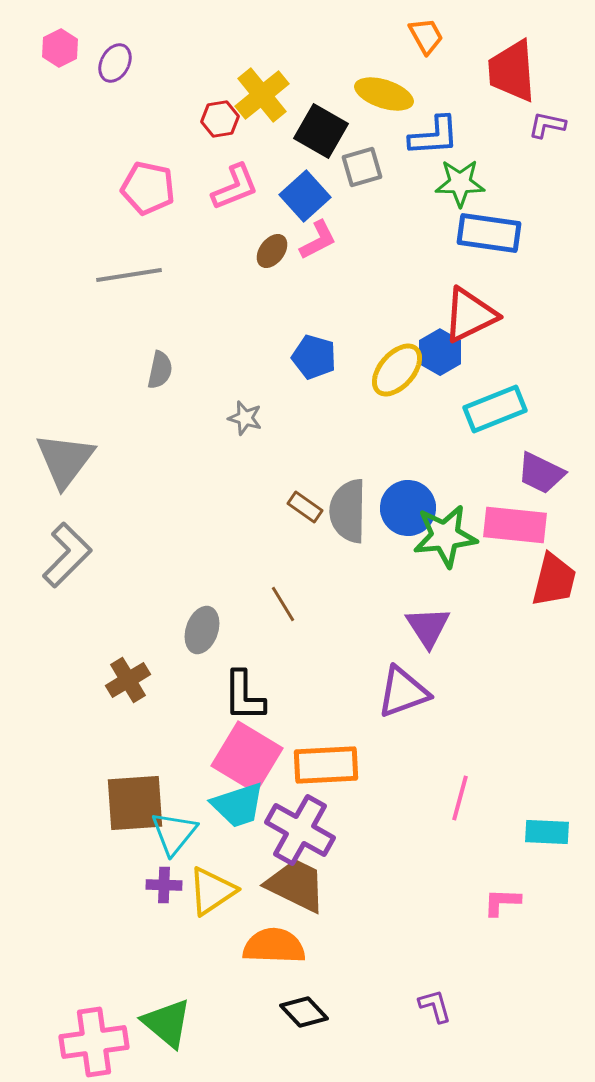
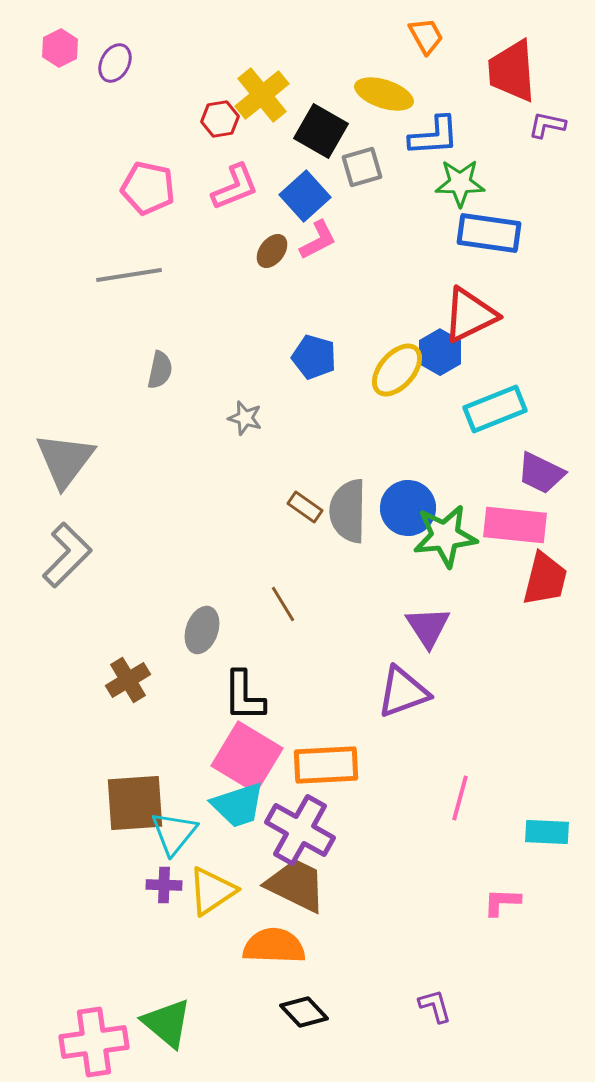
red trapezoid at (554, 580): moved 9 px left, 1 px up
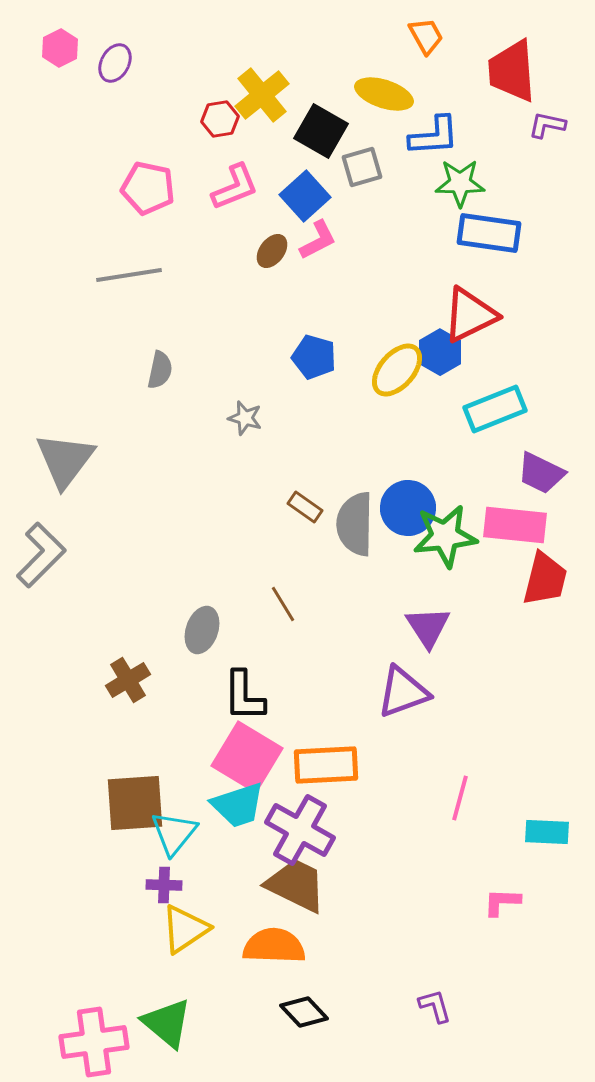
gray semicircle at (348, 511): moved 7 px right, 13 px down
gray L-shape at (67, 555): moved 26 px left
yellow triangle at (212, 891): moved 27 px left, 38 px down
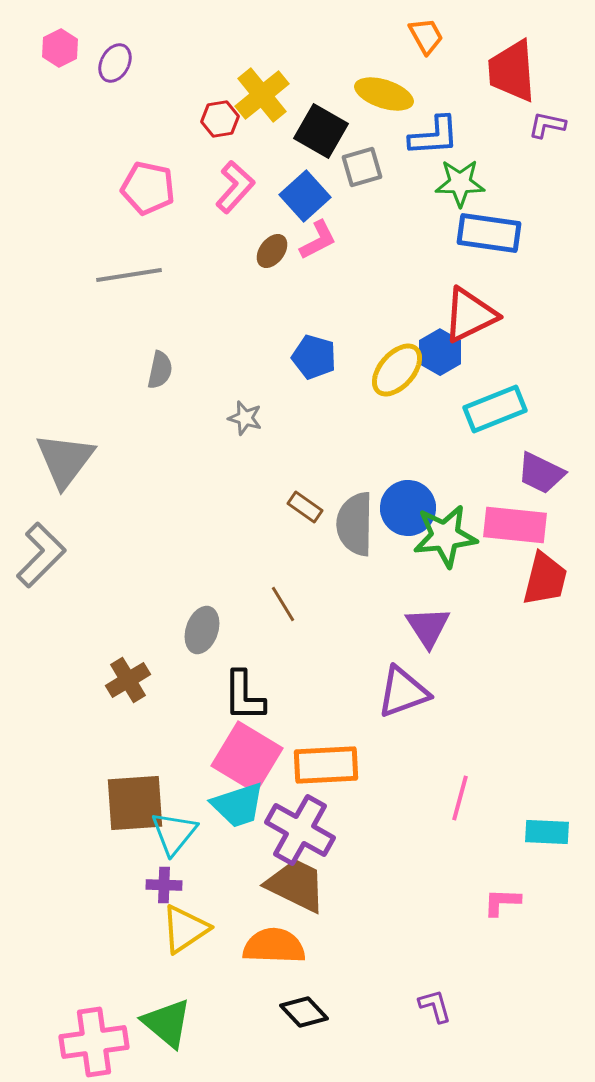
pink L-shape at (235, 187): rotated 26 degrees counterclockwise
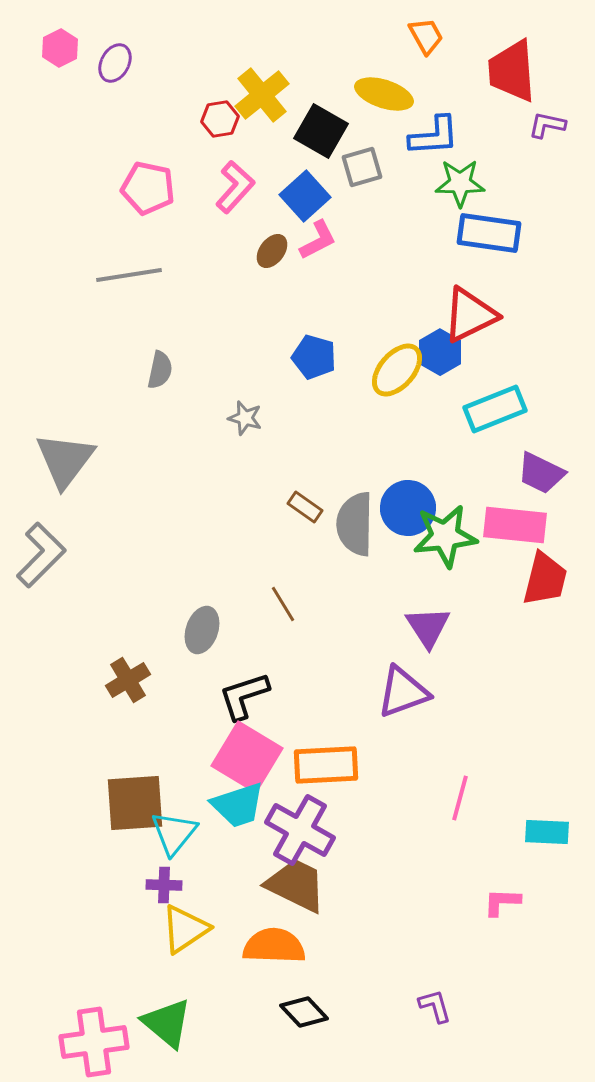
black L-shape at (244, 696): rotated 72 degrees clockwise
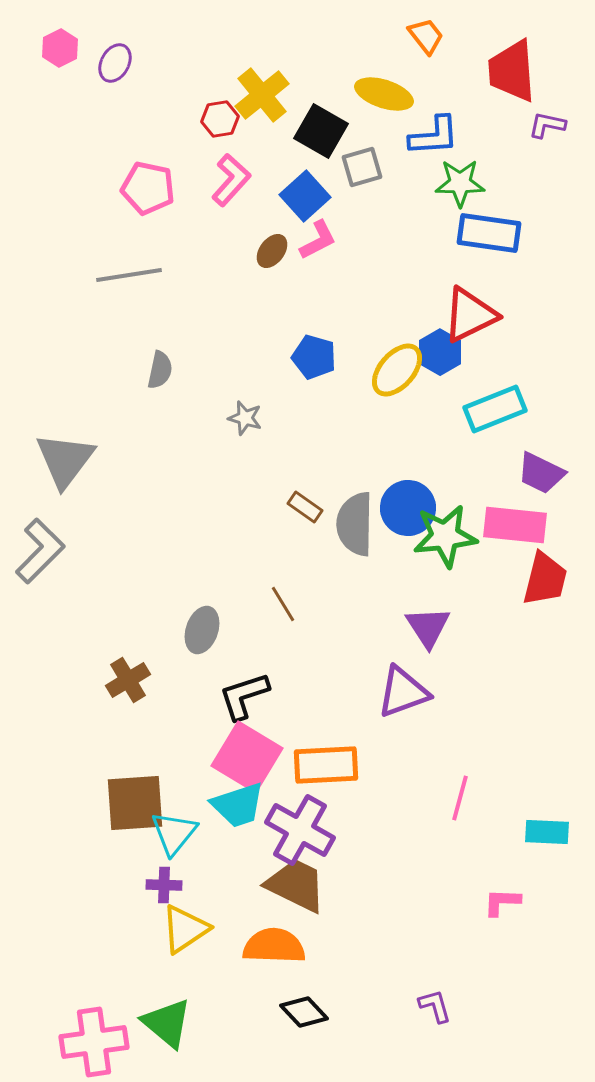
orange trapezoid at (426, 36): rotated 9 degrees counterclockwise
pink L-shape at (235, 187): moved 4 px left, 7 px up
gray L-shape at (41, 555): moved 1 px left, 4 px up
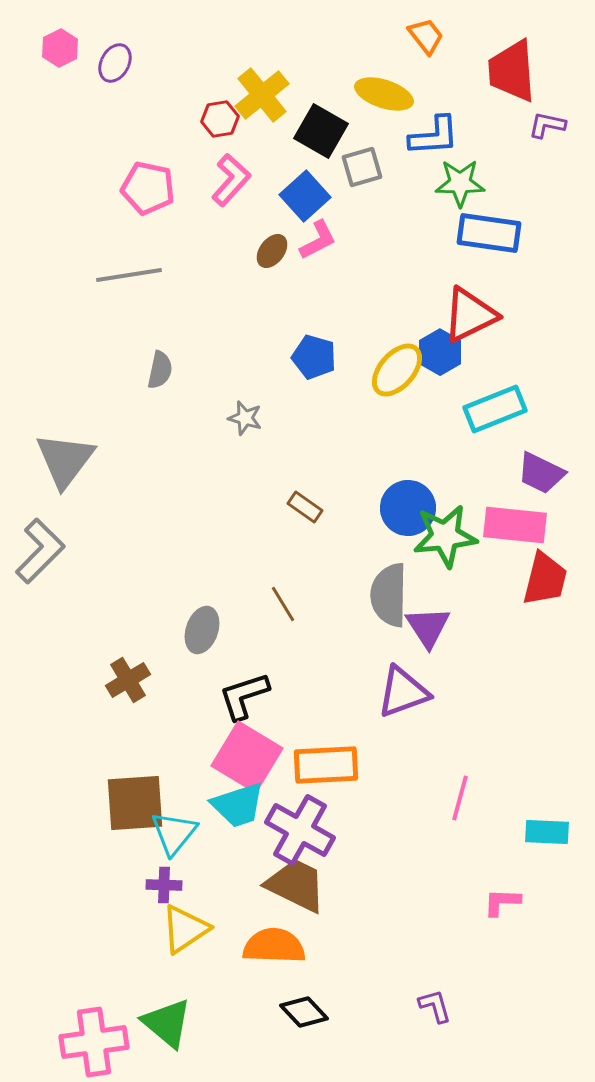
gray semicircle at (355, 524): moved 34 px right, 71 px down
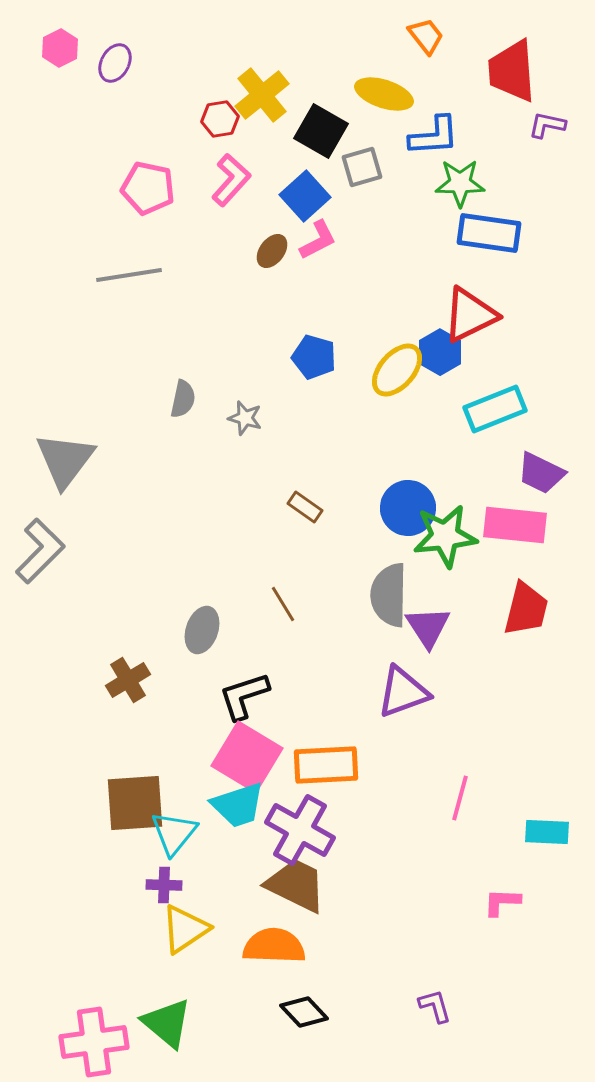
gray semicircle at (160, 370): moved 23 px right, 29 px down
red trapezoid at (545, 579): moved 19 px left, 30 px down
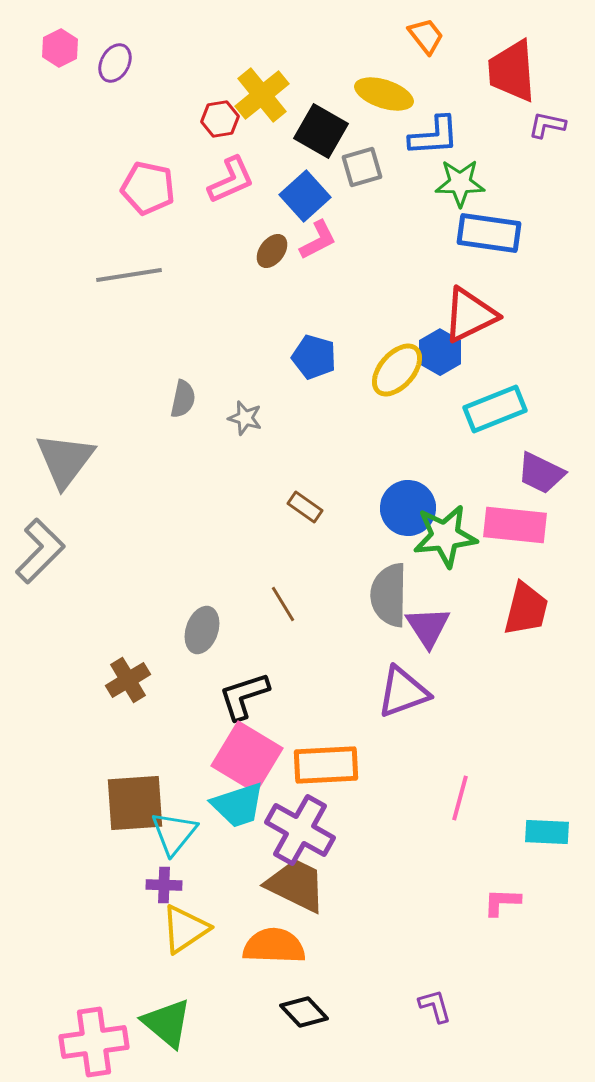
pink L-shape at (231, 180): rotated 24 degrees clockwise
